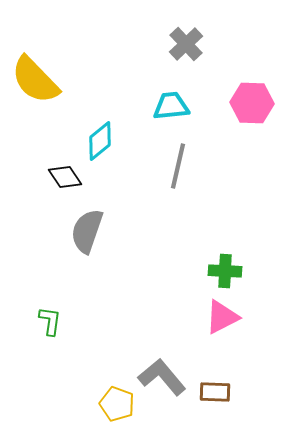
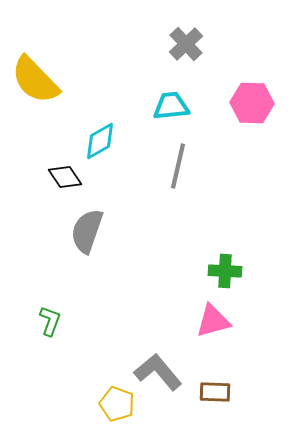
cyan diamond: rotated 9 degrees clockwise
pink triangle: moved 9 px left, 4 px down; rotated 12 degrees clockwise
green L-shape: rotated 12 degrees clockwise
gray L-shape: moved 4 px left, 5 px up
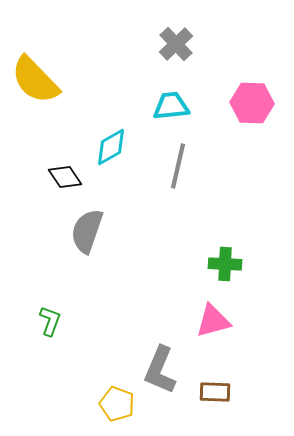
gray cross: moved 10 px left
cyan diamond: moved 11 px right, 6 px down
green cross: moved 7 px up
gray L-shape: moved 2 px right, 2 px up; rotated 117 degrees counterclockwise
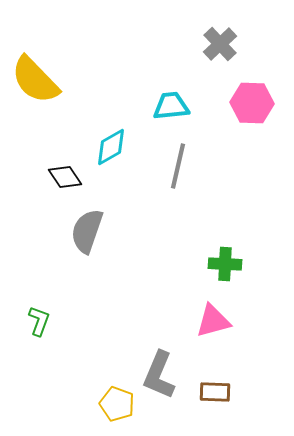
gray cross: moved 44 px right
green L-shape: moved 11 px left
gray L-shape: moved 1 px left, 5 px down
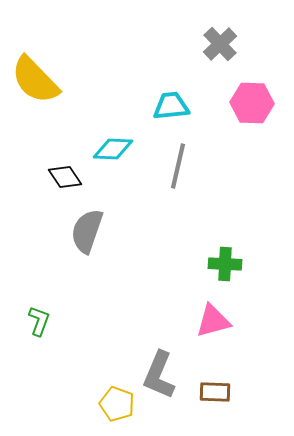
cyan diamond: moved 2 px right, 2 px down; rotated 33 degrees clockwise
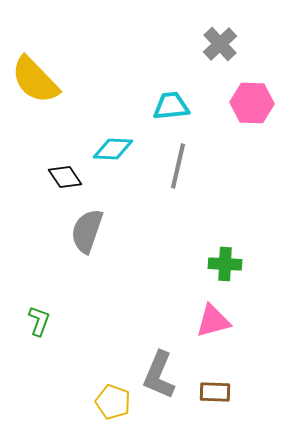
yellow pentagon: moved 4 px left, 2 px up
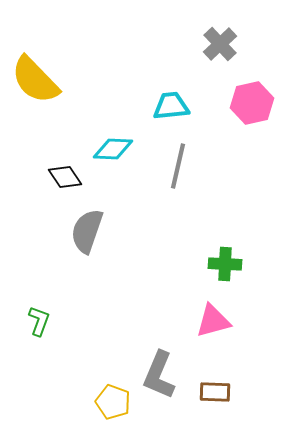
pink hexagon: rotated 15 degrees counterclockwise
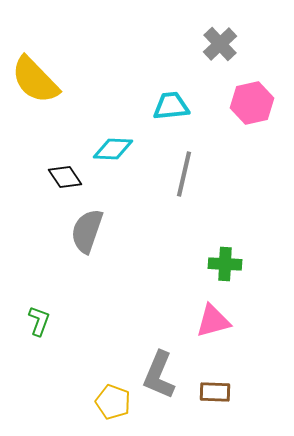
gray line: moved 6 px right, 8 px down
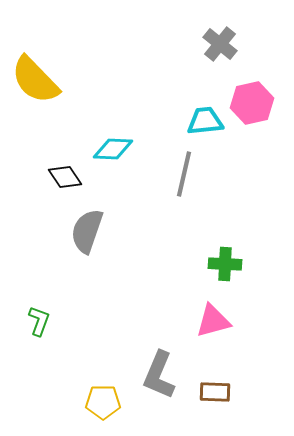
gray cross: rotated 8 degrees counterclockwise
cyan trapezoid: moved 34 px right, 15 px down
yellow pentagon: moved 10 px left; rotated 20 degrees counterclockwise
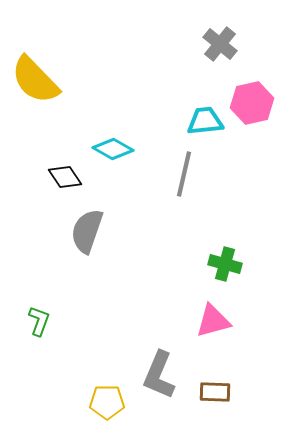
cyan diamond: rotated 27 degrees clockwise
green cross: rotated 12 degrees clockwise
yellow pentagon: moved 4 px right
